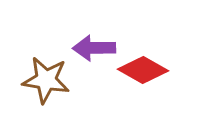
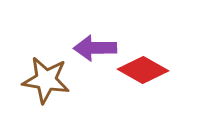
purple arrow: moved 1 px right
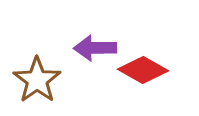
brown star: moved 9 px left; rotated 27 degrees clockwise
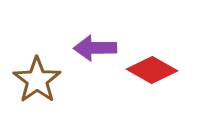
red diamond: moved 9 px right
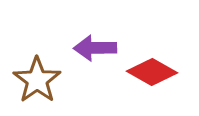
red diamond: moved 2 px down
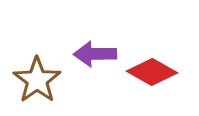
purple arrow: moved 6 px down
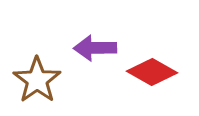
purple arrow: moved 6 px up
